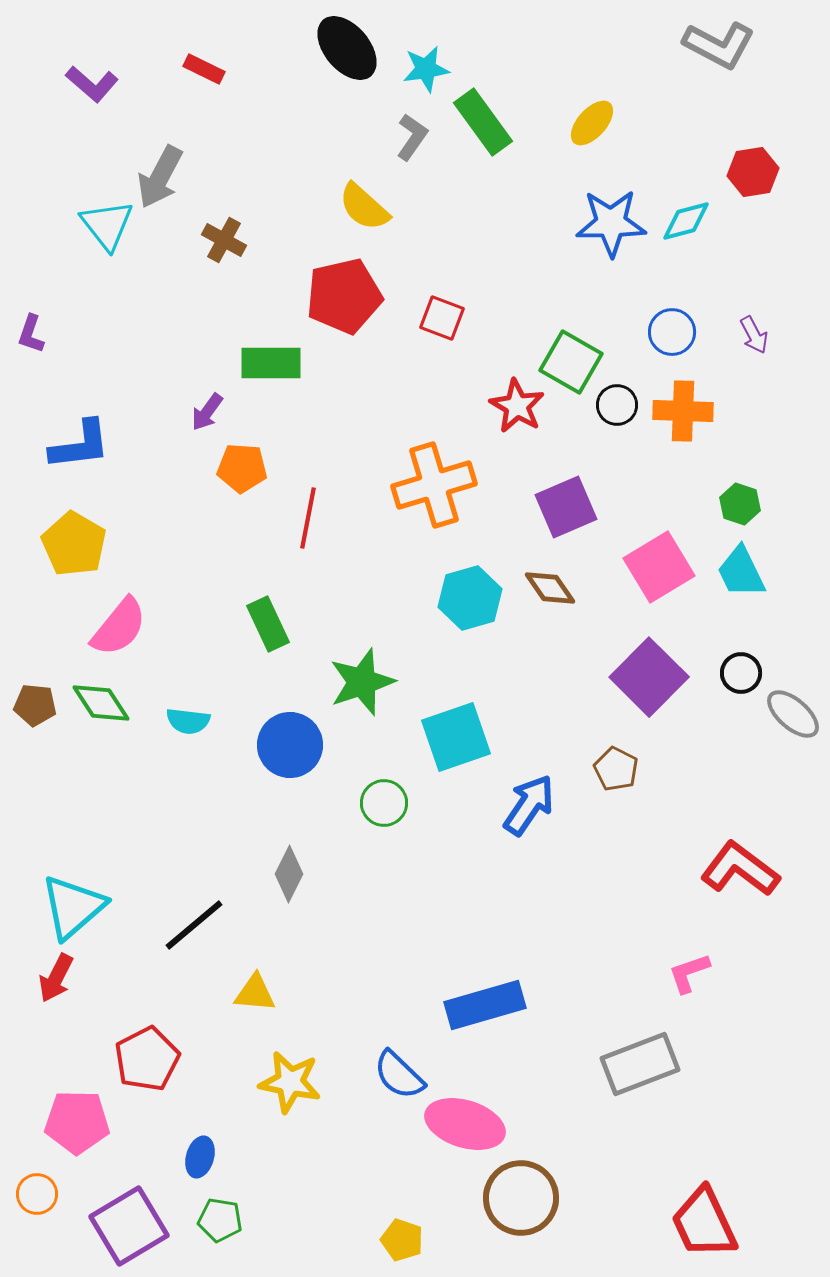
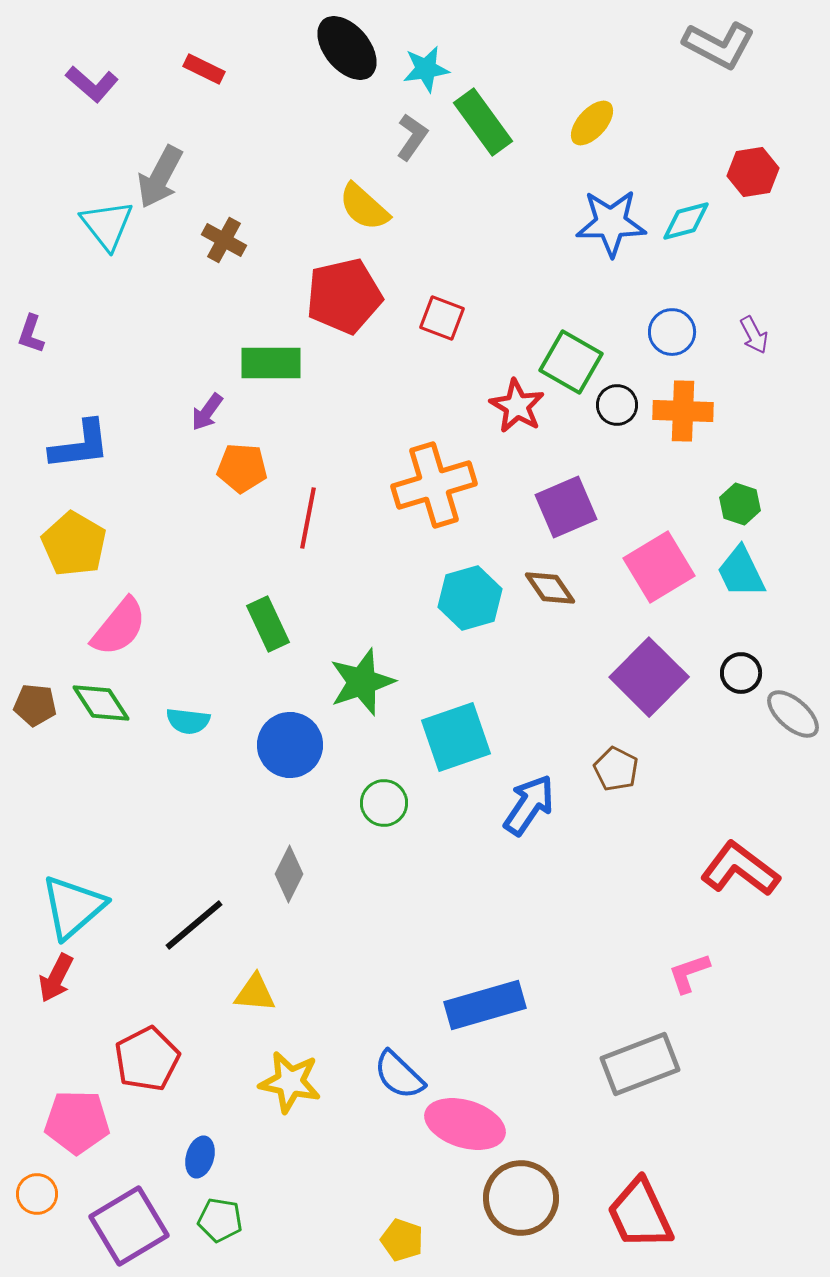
red trapezoid at (704, 1223): moved 64 px left, 9 px up
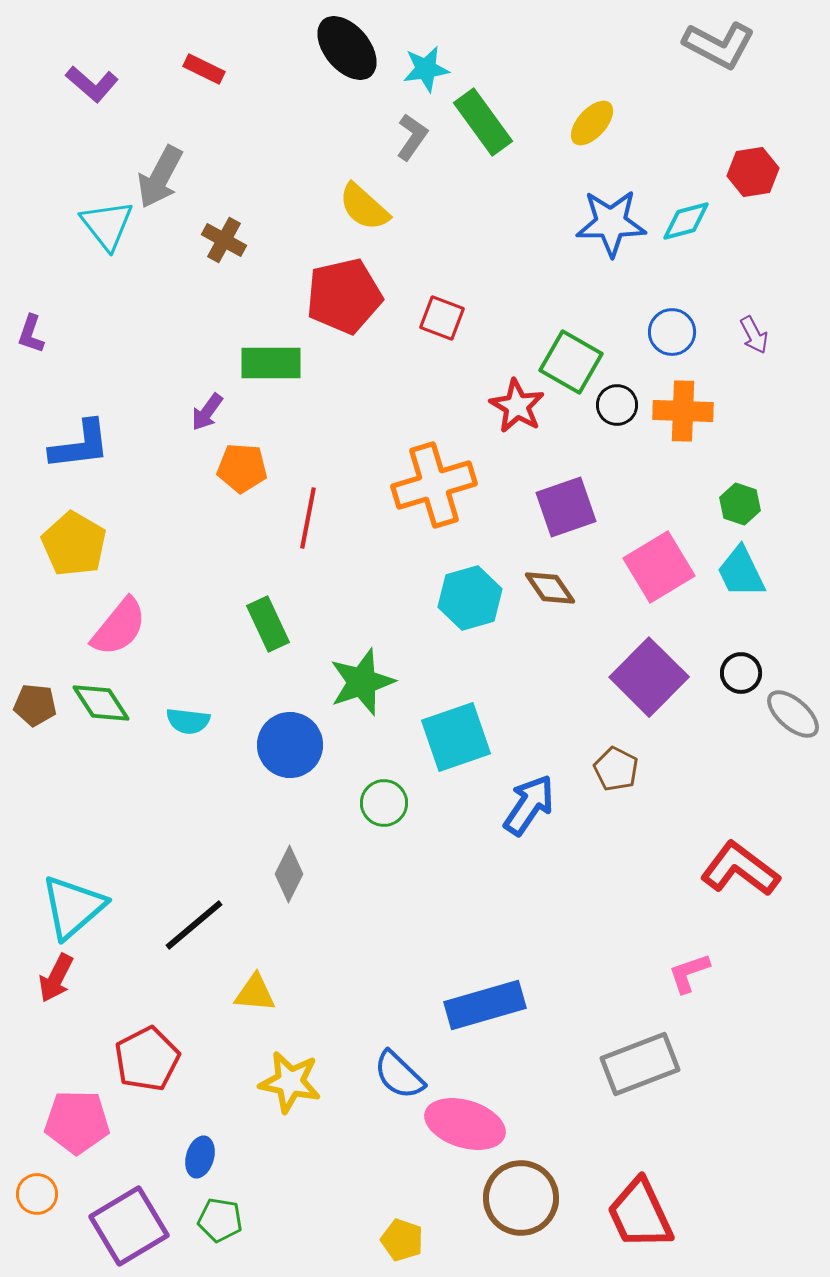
purple square at (566, 507): rotated 4 degrees clockwise
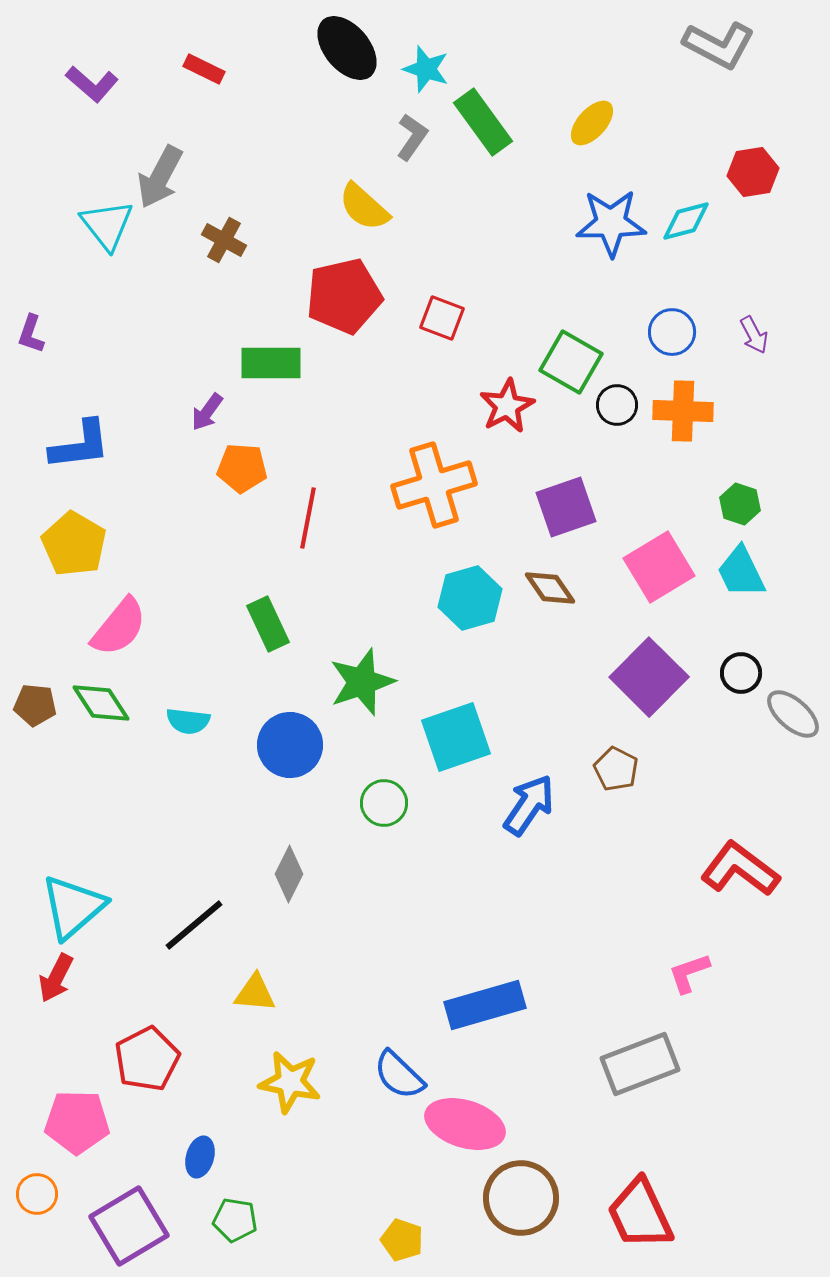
cyan star at (426, 69): rotated 27 degrees clockwise
red star at (517, 406): moved 10 px left; rotated 14 degrees clockwise
green pentagon at (220, 1220): moved 15 px right
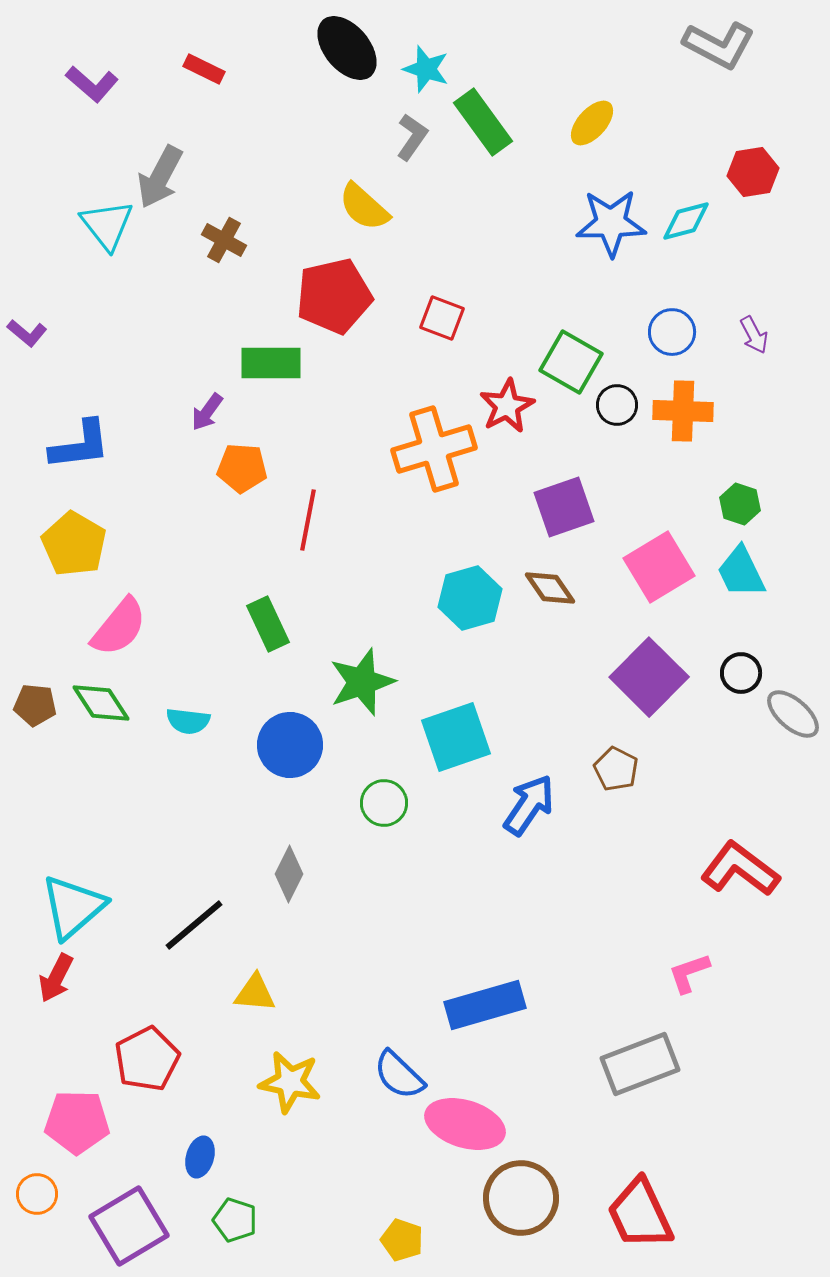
red pentagon at (344, 296): moved 10 px left
purple L-shape at (31, 334): moved 4 px left, 1 px up; rotated 69 degrees counterclockwise
orange cross at (434, 485): moved 36 px up
purple square at (566, 507): moved 2 px left
red line at (308, 518): moved 2 px down
green pentagon at (235, 1220): rotated 9 degrees clockwise
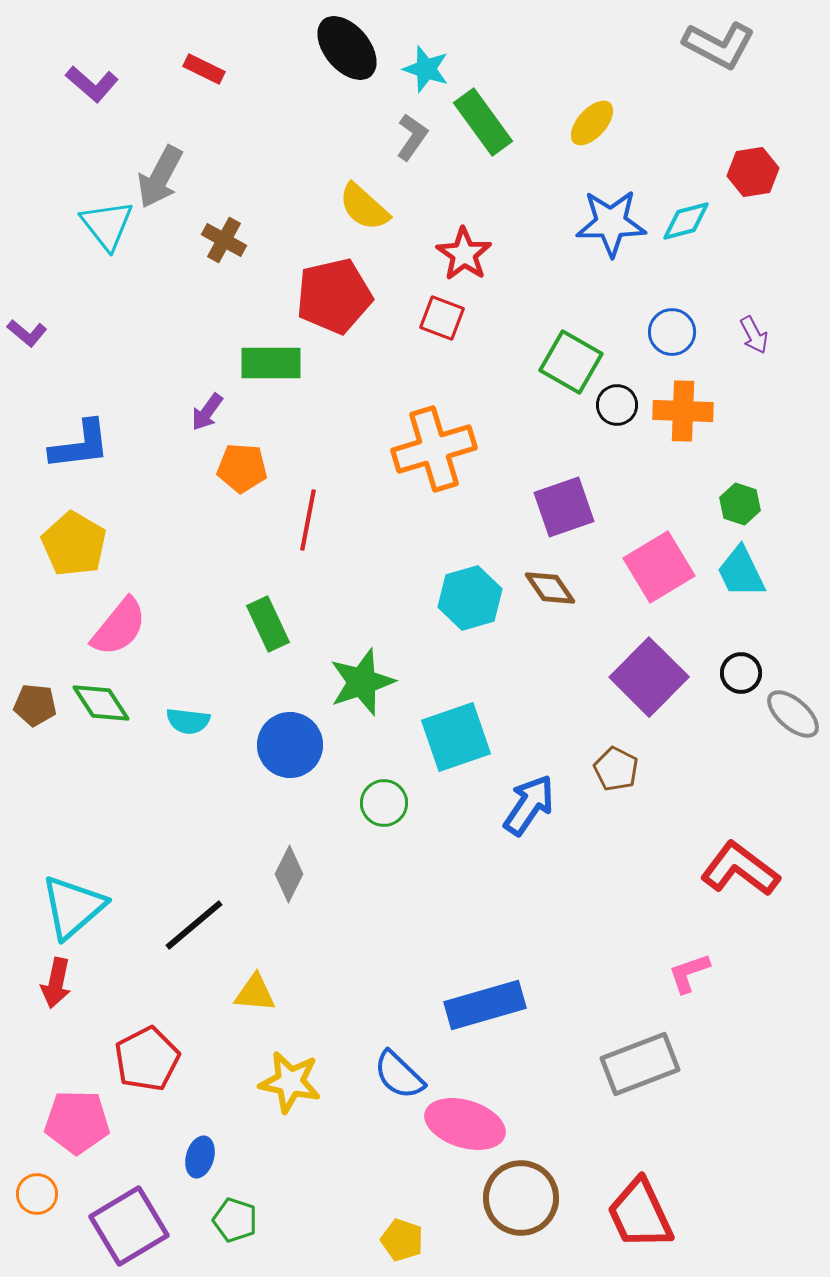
red star at (507, 406): moved 43 px left, 152 px up; rotated 10 degrees counterclockwise
red arrow at (56, 978): moved 5 px down; rotated 15 degrees counterclockwise
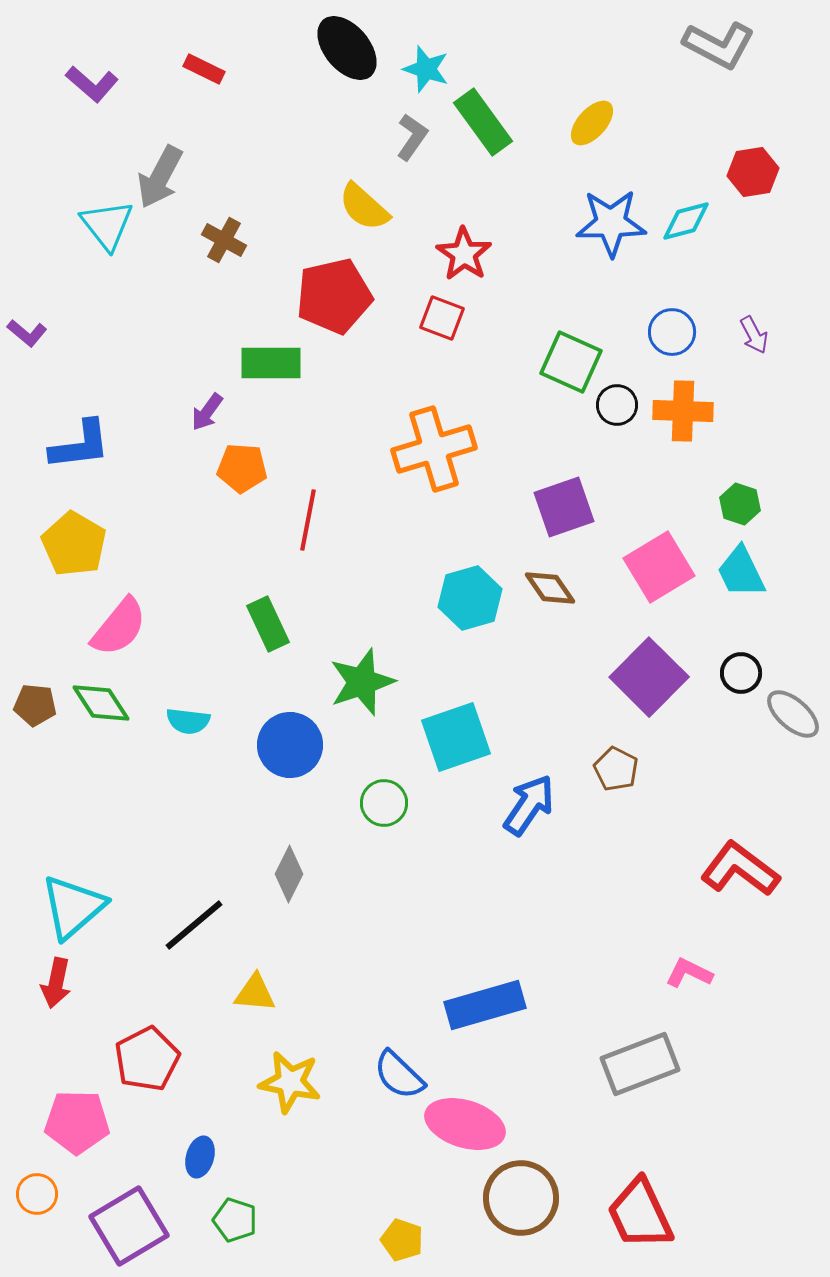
green square at (571, 362): rotated 6 degrees counterclockwise
pink L-shape at (689, 973): rotated 45 degrees clockwise
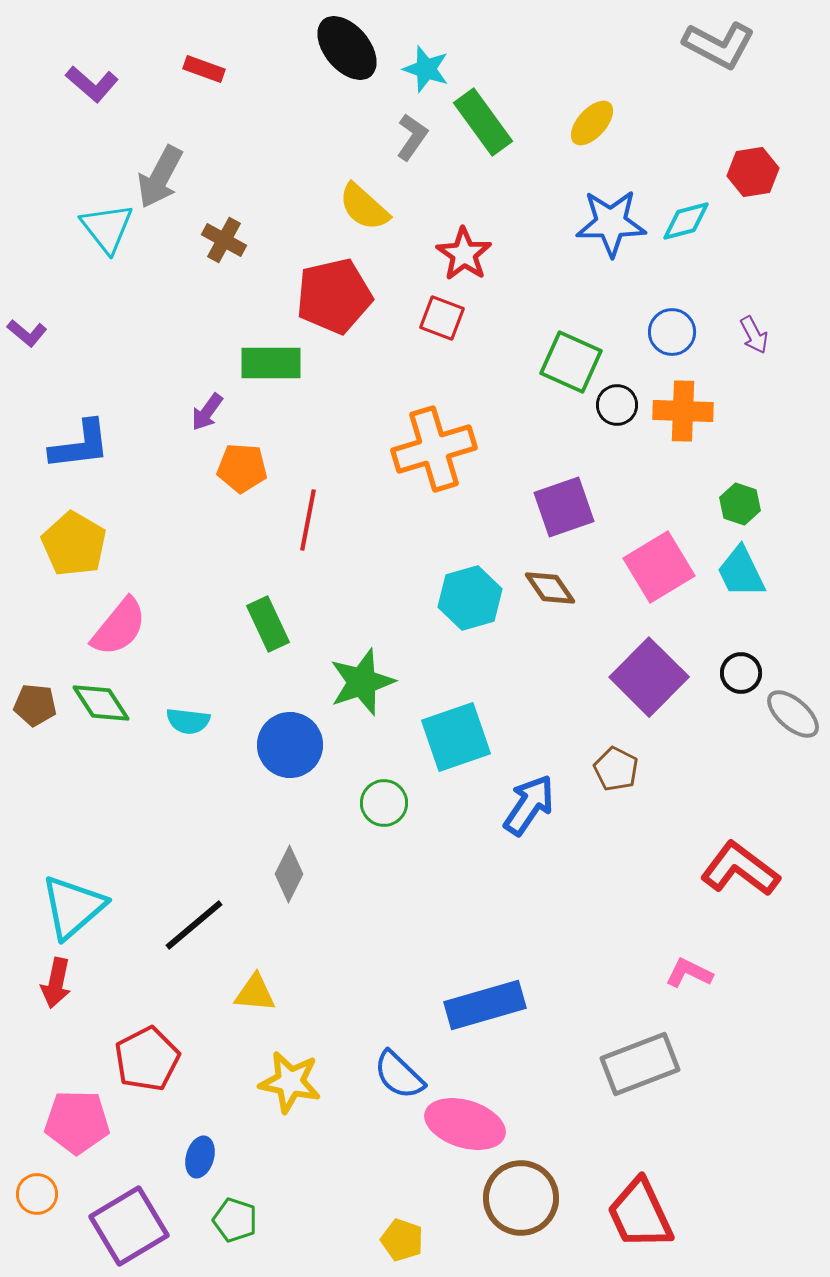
red rectangle at (204, 69): rotated 6 degrees counterclockwise
cyan triangle at (107, 225): moved 3 px down
